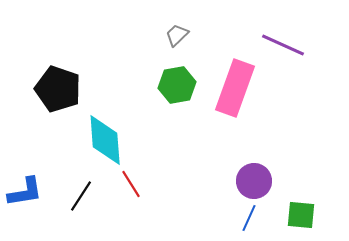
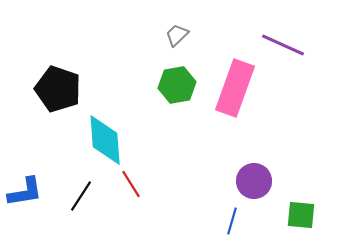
blue line: moved 17 px left, 3 px down; rotated 8 degrees counterclockwise
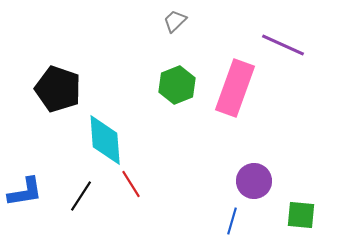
gray trapezoid: moved 2 px left, 14 px up
green hexagon: rotated 12 degrees counterclockwise
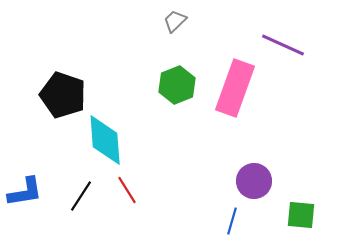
black pentagon: moved 5 px right, 6 px down
red line: moved 4 px left, 6 px down
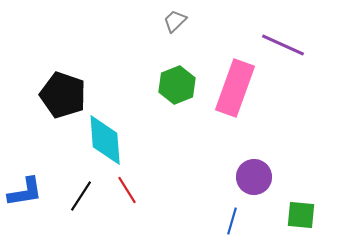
purple circle: moved 4 px up
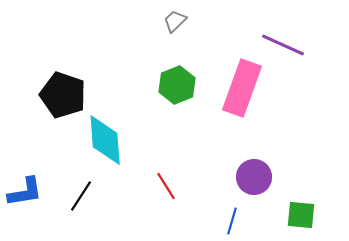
pink rectangle: moved 7 px right
red line: moved 39 px right, 4 px up
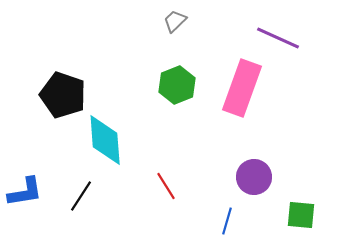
purple line: moved 5 px left, 7 px up
blue line: moved 5 px left
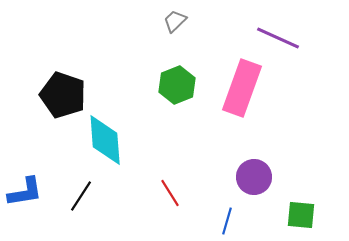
red line: moved 4 px right, 7 px down
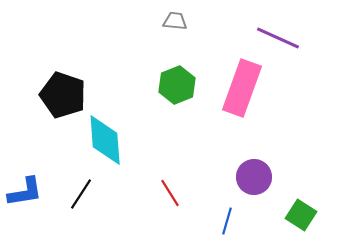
gray trapezoid: rotated 50 degrees clockwise
black line: moved 2 px up
green square: rotated 28 degrees clockwise
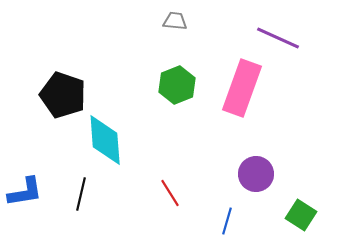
purple circle: moved 2 px right, 3 px up
black line: rotated 20 degrees counterclockwise
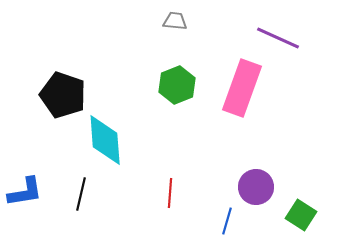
purple circle: moved 13 px down
red line: rotated 36 degrees clockwise
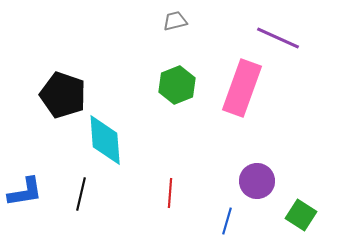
gray trapezoid: rotated 20 degrees counterclockwise
purple circle: moved 1 px right, 6 px up
